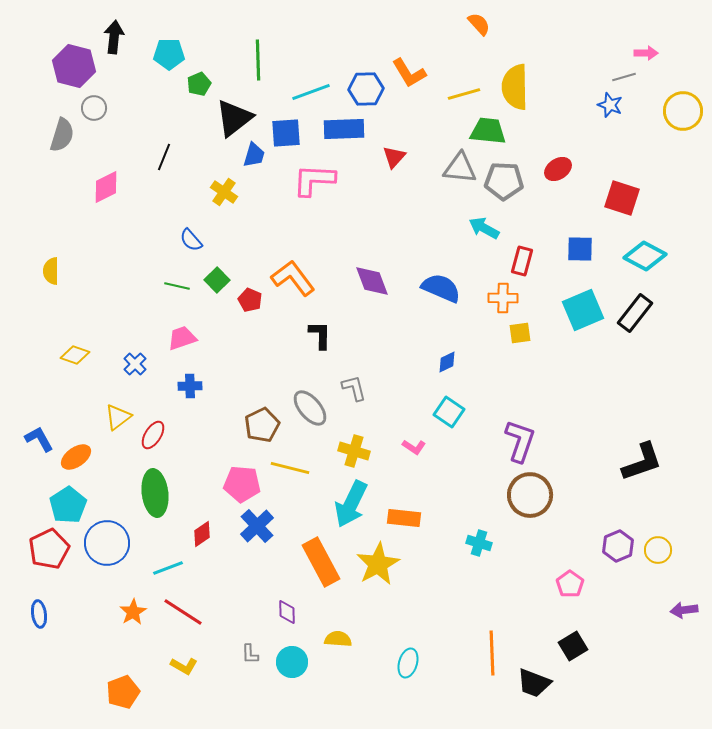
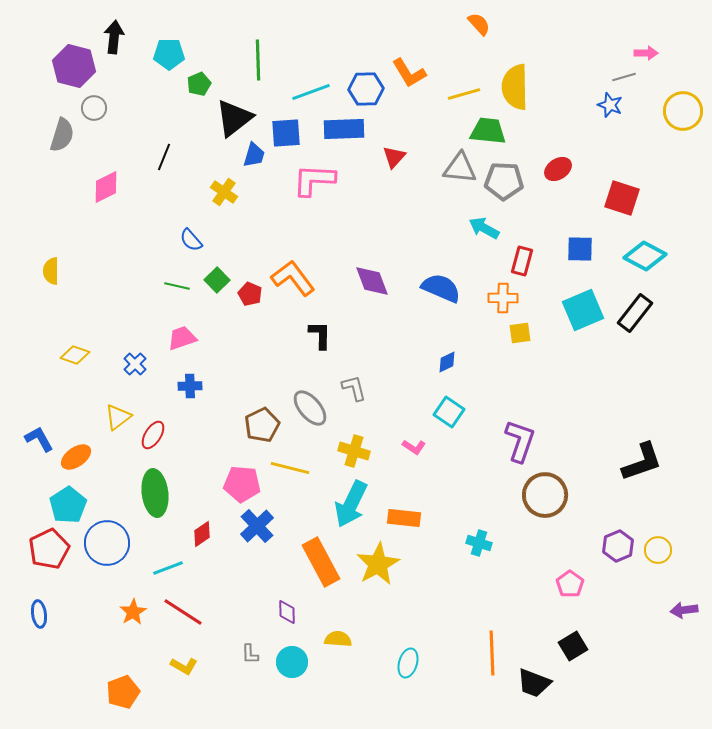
red pentagon at (250, 300): moved 6 px up
brown circle at (530, 495): moved 15 px right
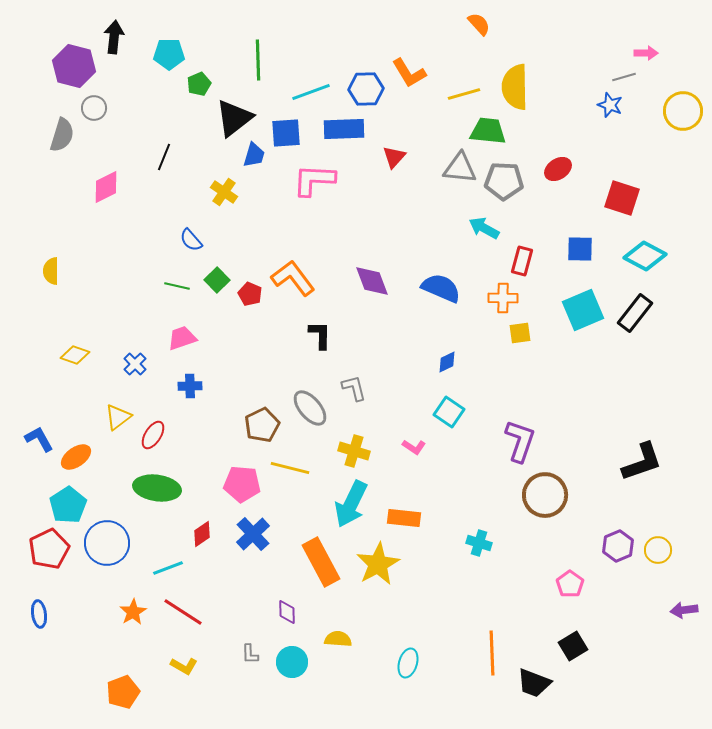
green ellipse at (155, 493): moved 2 px right, 5 px up; rotated 75 degrees counterclockwise
blue cross at (257, 526): moved 4 px left, 8 px down
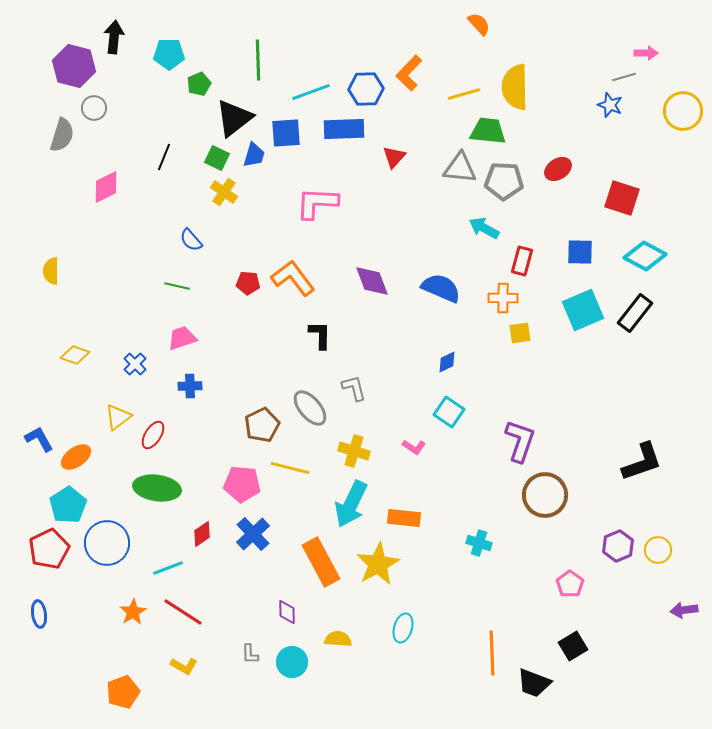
orange L-shape at (409, 73): rotated 75 degrees clockwise
pink L-shape at (314, 180): moved 3 px right, 23 px down
blue square at (580, 249): moved 3 px down
green square at (217, 280): moved 122 px up; rotated 20 degrees counterclockwise
red pentagon at (250, 294): moved 2 px left, 11 px up; rotated 20 degrees counterclockwise
cyan ellipse at (408, 663): moved 5 px left, 35 px up
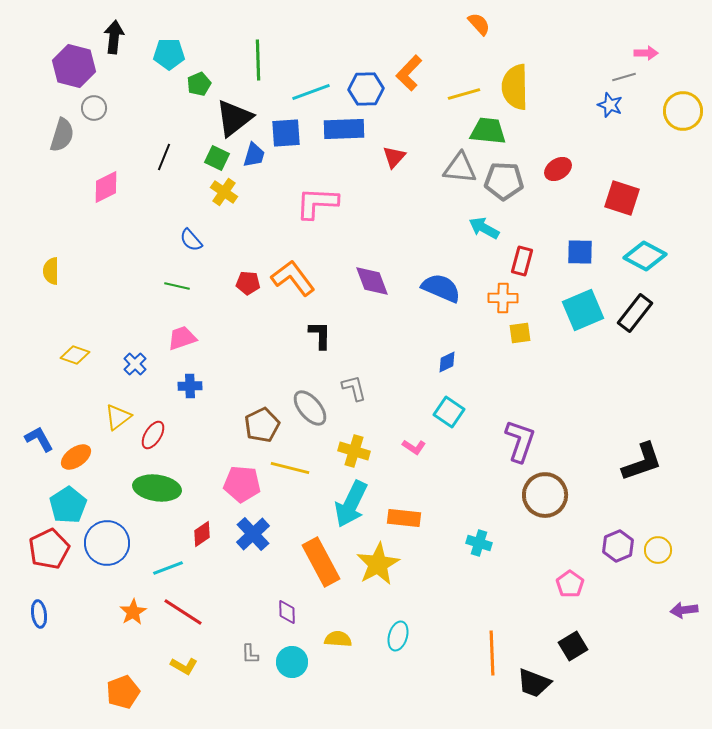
cyan ellipse at (403, 628): moved 5 px left, 8 px down
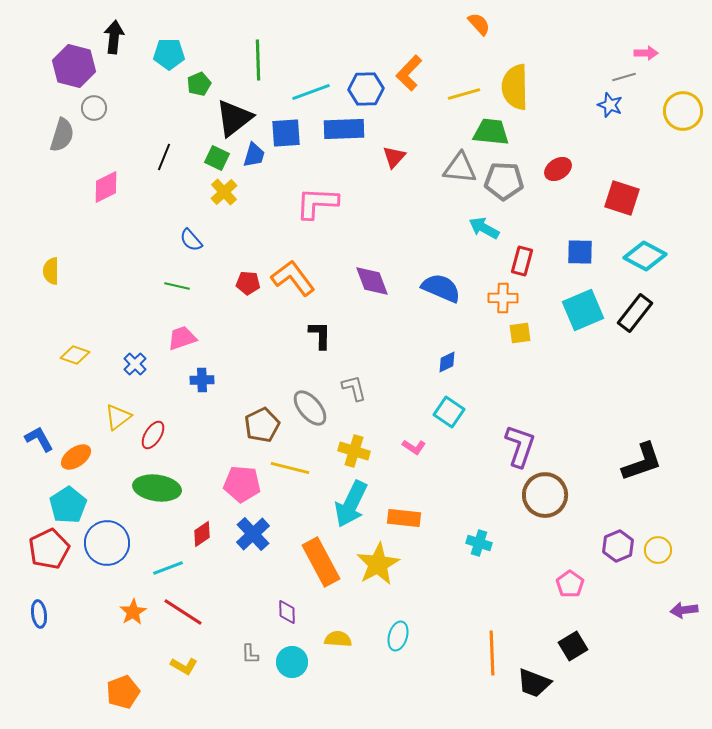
green trapezoid at (488, 131): moved 3 px right, 1 px down
yellow cross at (224, 192): rotated 12 degrees clockwise
blue cross at (190, 386): moved 12 px right, 6 px up
purple L-shape at (520, 441): moved 5 px down
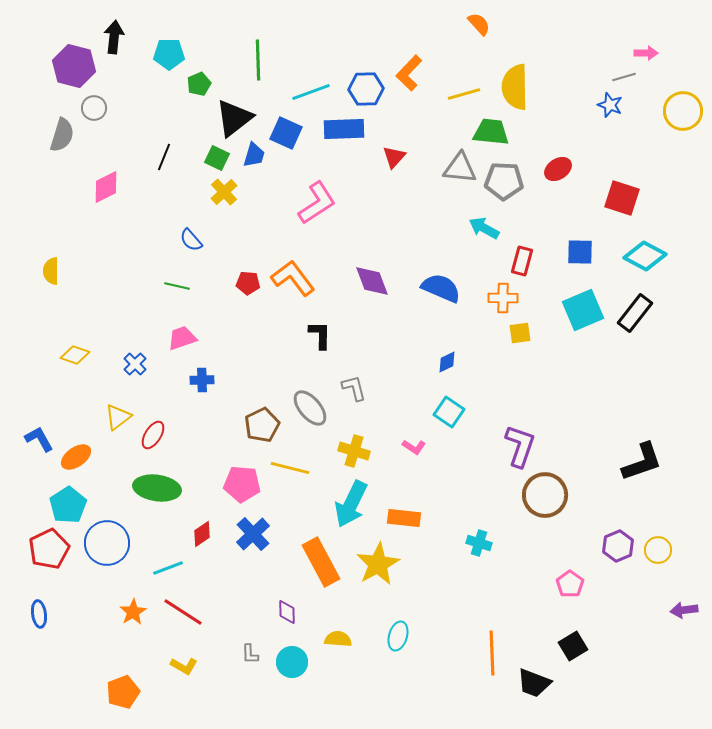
blue square at (286, 133): rotated 28 degrees clockwise
pink L-shape at (317, 203): rotated 144 degrees clockwise
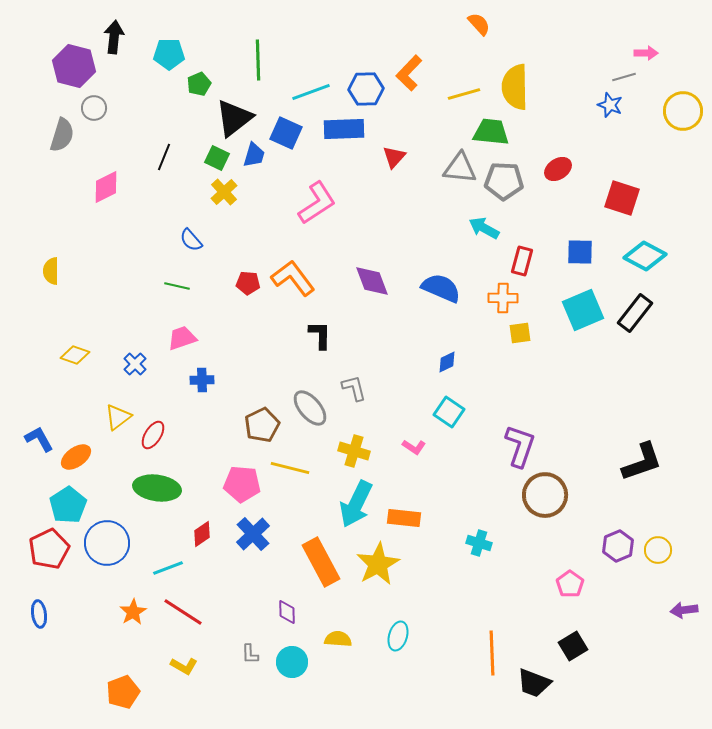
cyan arrow at (351, 504): moved 5 px right
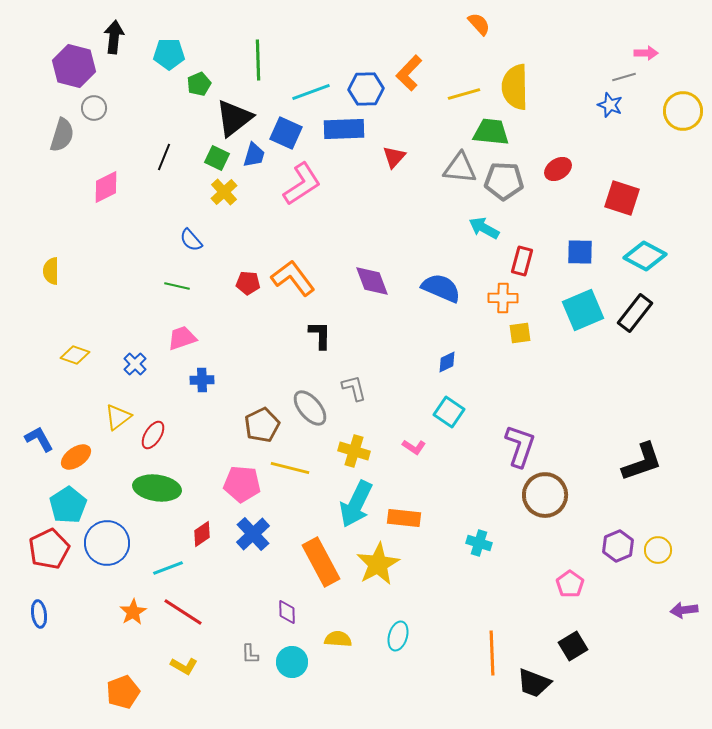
pink L-shape at (317, 203): moved 15 px left, 19 px up
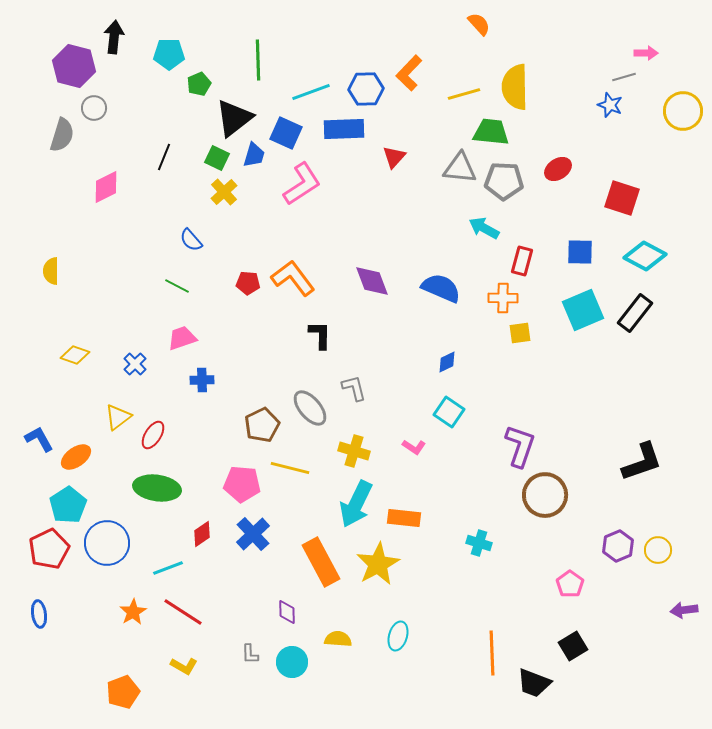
green line at (177, 286): rotated 15 degrees clockwise
